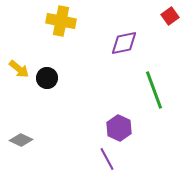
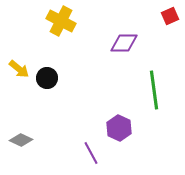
red square: rotated 12 degrees clockwise
yellow cross: rotated 16 degrees clockwise
purple diamond: rotated 12 degrees clockwise
green line: rotated 12 degrees clockwise
purple line: moved 16 px left, 6 px up
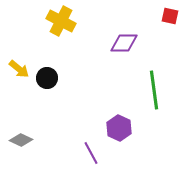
red square: rotated 36 degrees clockwise
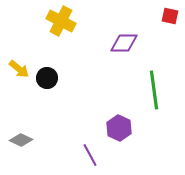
purple line: moved 1 px left, 2 px down
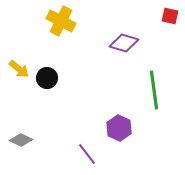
purple diamond: rotated 16 degrees clockwise
purple line: moved 3 px left, 1 px up; rotated 10 degrees counterclockwise
